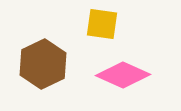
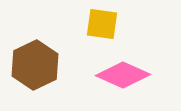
brown hexagon: moved 8 px left, 1 px down
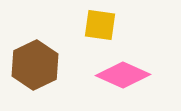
yellow square: moved 2 px left, 1 px down
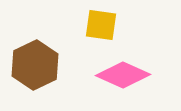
yellow square: moved 1 px right
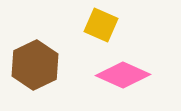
yellow square: rotated 16 degrees clockwise
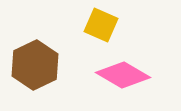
pink diamond: rotated 6 degrees clockwise
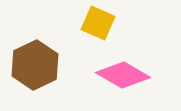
yellow square: moved 3 px left, 2 px up
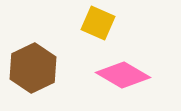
brown hexagon: moved 2 px left, 3 px down
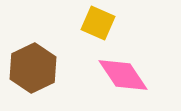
pink diamond: rotated 26 degrees clockwise
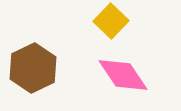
yellow square: moved 13 px right, 2 px up; rotated 20 degrees clockwise
